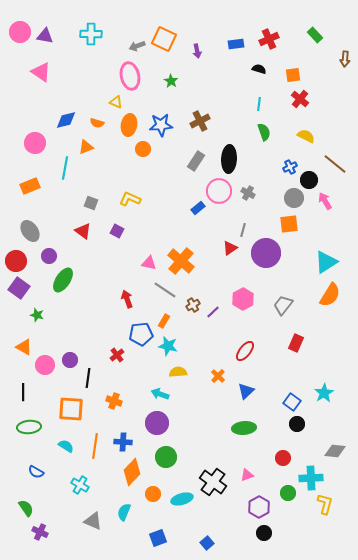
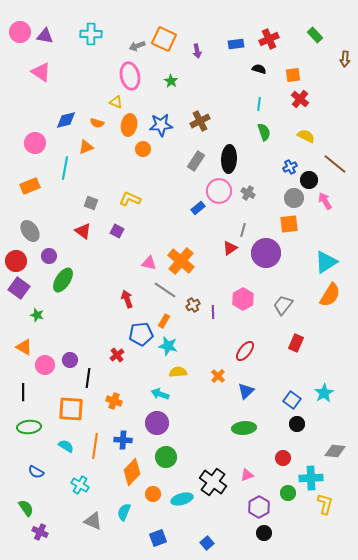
purple line at (213, 312): rotated 48 degrees counterclockwise
blue square at (292, 402): moved 2 px up
blue cross at (123, 442): moved 2 px up
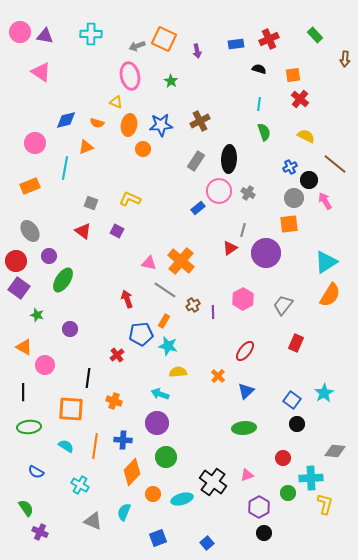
purple circle at (70, 360): moved 31 px up
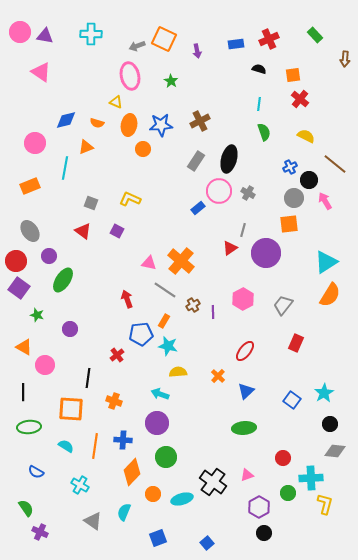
black ellipse at (229, 159): rotated 12 degrees clockwise
black circle at (297, 424): moved 33 px right
gray triangle at (93, 521): rotated 12 degrees clockwise
